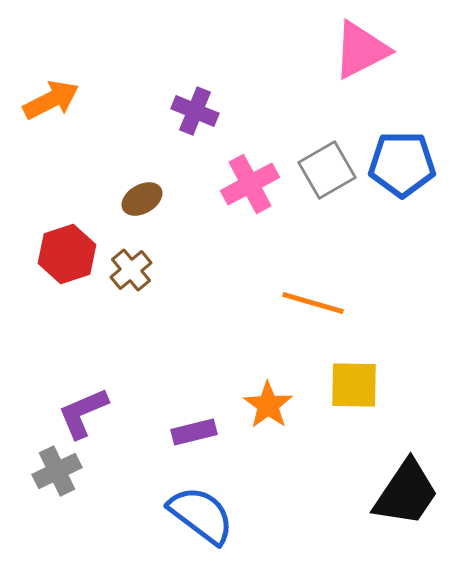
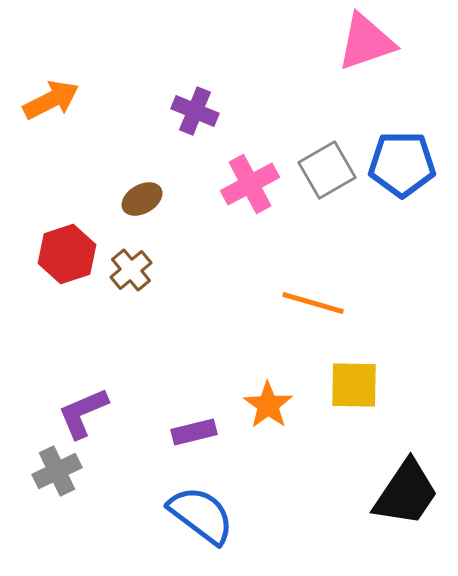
pink triangle: moved 5 px right, 8 px up; rotated 8 degrees clockwise
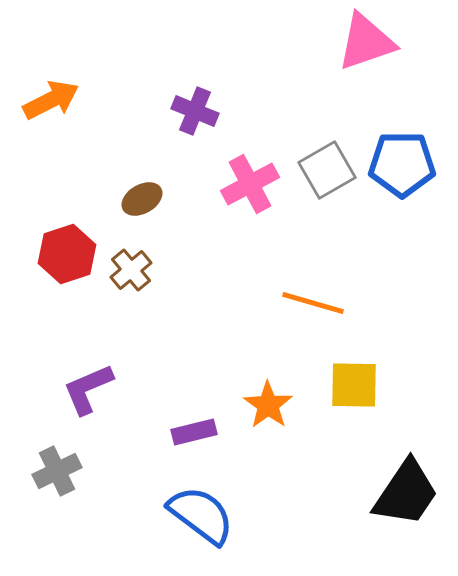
purple L-shape: moved 5 px right, 24 px up
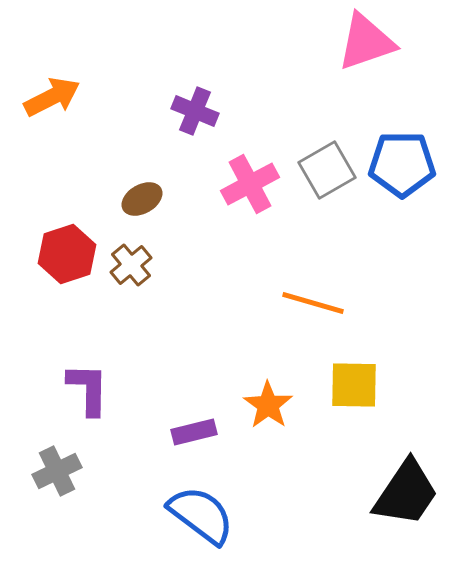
orange arrow: moved 1 px right, 3 px up
brown cross: moved 5 px up
purple L-shape: rotated 114 degrees clockwise
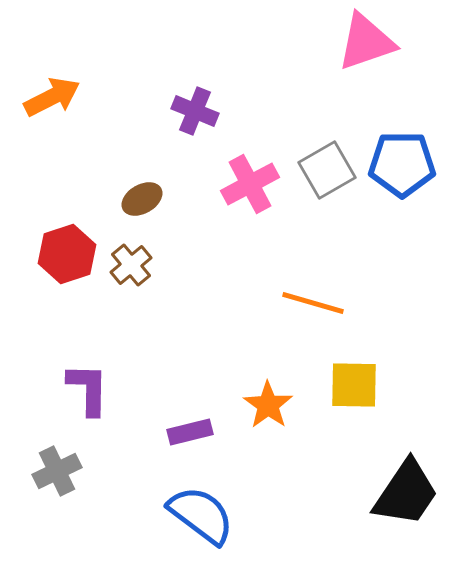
purple rectangle: moved 4 px left
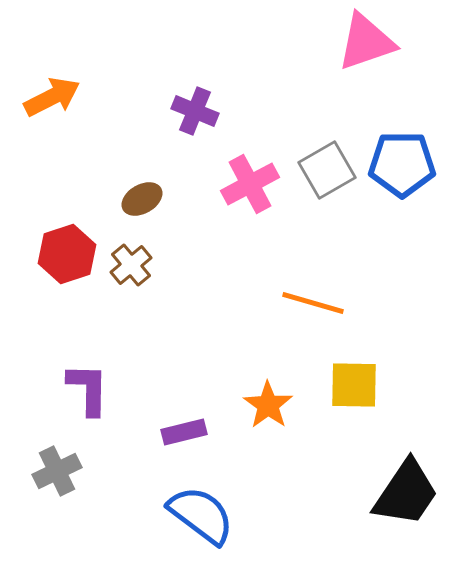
purple rectangle: moved 6 px left
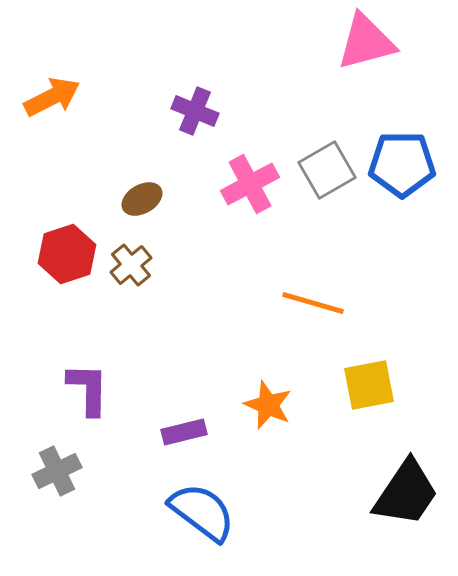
pink triangle: rotated 4 degrees clockwise
yellow square: moved 15 px right; rotated 12 degrees counterclockwise
orange star: rotated 12 degrees counterclockwise
blue semicircle: moved 1 px right, 3 px up
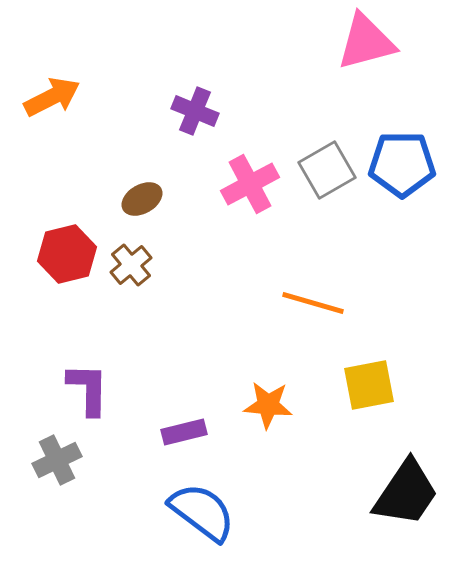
red hexagon: rotated 4 degrees clockwise
orange star: rotated 18 degrees counterclockwise
gray cross: moved 11 px up
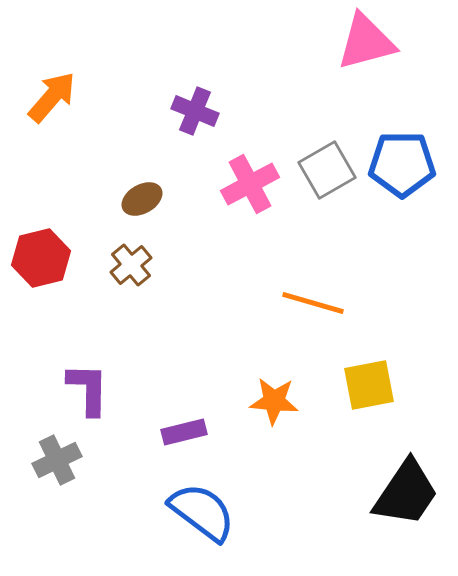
orange arrow: rotated 22 degrees counterclockwise
red hexagon: moved 26 px left, 4 px down
orange star: moved 6 px right, 4 px up
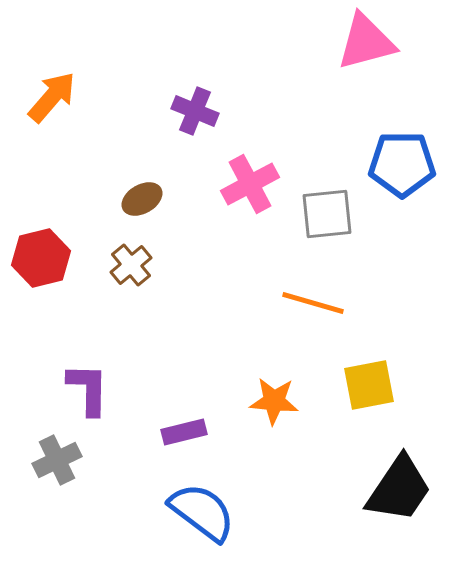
gray square: moved 44 px down; rotated 24 degrees clockwise
black trapezoid: moved 7 px left, 4 px up
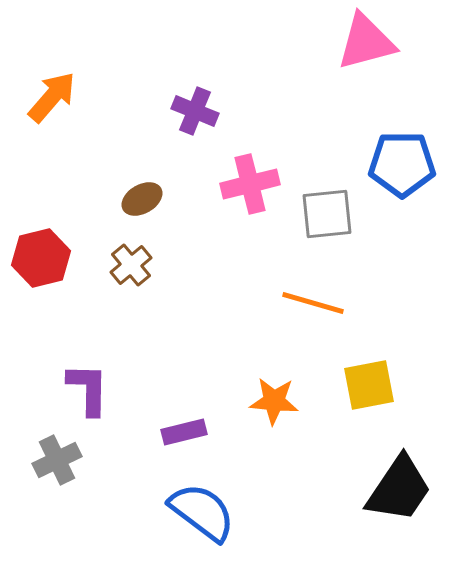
pink cross: rotated 14 degrees clockwise
